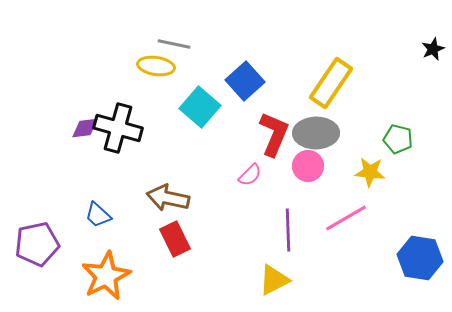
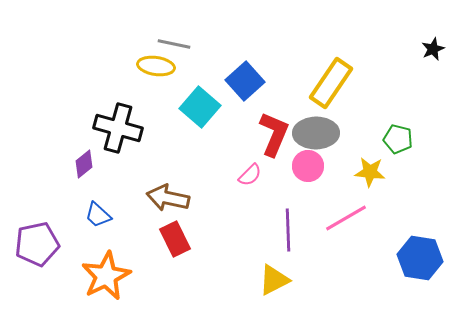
purple diamond: moved 1 px left, 36 px down; rotated 32 degrees counterclockwise
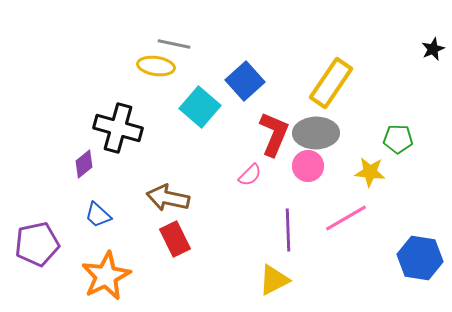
green pentagon: rotated 12 degrees counterclockwise
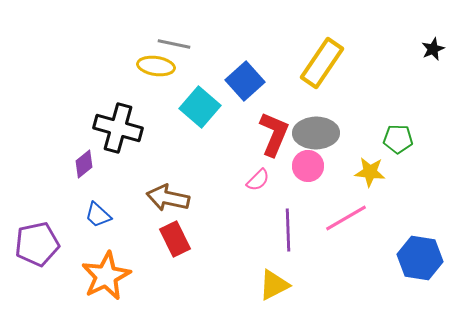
yellow rectangle: moved 9 px left, 20 px up
pink semicircle: moved 8 px right, 5 px down
yellow triangle: moved 5 px down
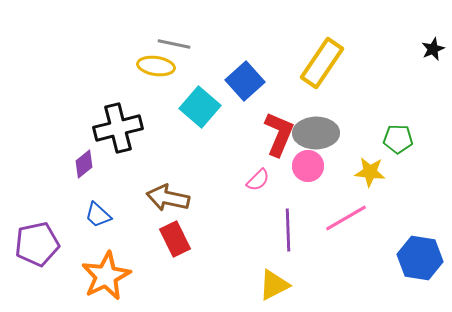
black cross: rotated 30 degrees counterclockwise
red L-shape: moved 5 px right
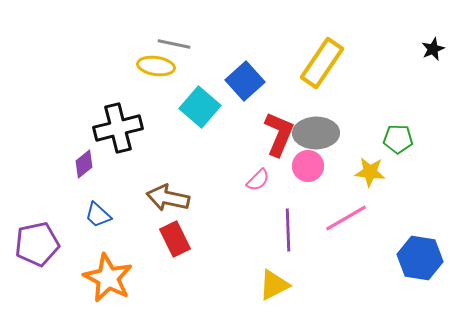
orange star: moved 2 px right, 2 px down; rotated 18 degrees counterclockwise
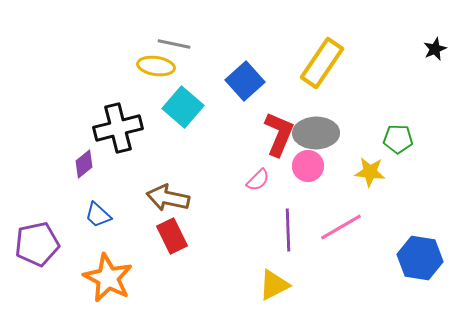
black star: moved 2 px right
cyan square: moved 17 px left
pink line: moved 5 px left, 9 px down
red rectangle: moved 3 px left, 3 px up
